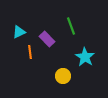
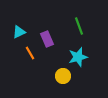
green line: moved 8 px right
purple rectangle: rotated 21 degrees clockwise
orange line: moved 1 px down; rotated 24 degrees counterclockwise
cyan star: moved 7 px left; rotated 24 degrees clockwise
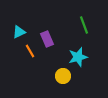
green line: moved 5 px right, 1 px up
orange line: moved 2 px up
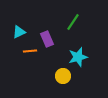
green line: moved 11 px left, 3 px up; rotated 54 degrees clockwise
orange line: rotated 64 degrees counterclockwise
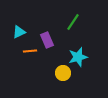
purple rectangle: moved 1 px down
yellow circle: moved 3 px up
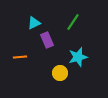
cyan triangle: moved 15 px right, 9 px up
orange line: moved 10 px left, 6 px down
yellow circle: moved 3 px left
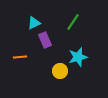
purple rectangle: moved 2 px left
yellow circle: moved 2 px up
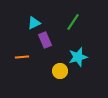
orange line: moved 2 px right
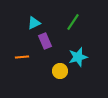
purple rectangle: moved 1 px down
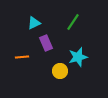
purple rectangle: moved 1 px right, 2 px down
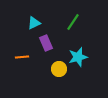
yellow circle: moved 1 px left, 2 px up
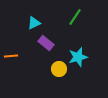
green line: moved 2 px right, 5 px up
purple rectangle: rotated 28 degrees counterclockwise
orange line: moved 11 px left, 1 px up
